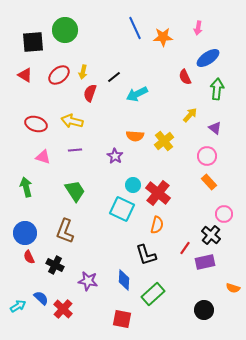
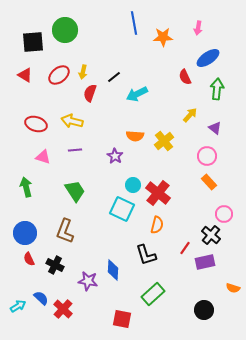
blue line at (135, 28): moved 1 px left, 5 px up; rotated 15 degrees clockwise
red semicircle at (29, 257): moved 2 px down
blue diamond at (124, 280): moved 11 px left, 10 px up
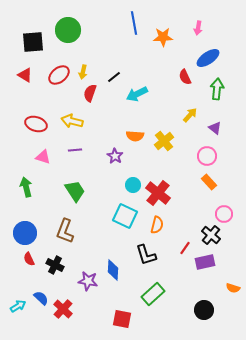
green circle at (65, 30): moved 3 px right
cyan square at (122, 209): moved 3 px right, 7 px down
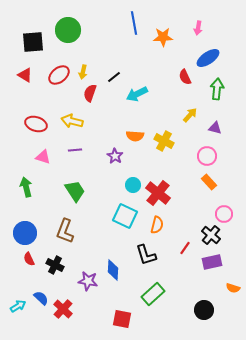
purple triangle at (215, 128): rotated 24 degrees counterclockwise
yellow cross at (164, 141): rotated 24 degrees counterclockwise
purple rectangle at (205, 262): moved 7 px right
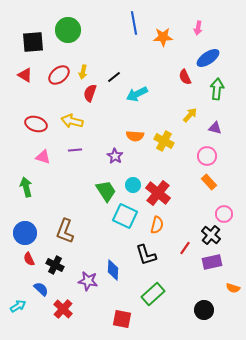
green trapezoid at (75, 191): moved 31 px right
blue semicircle at (41, 298): moved 9 px up
